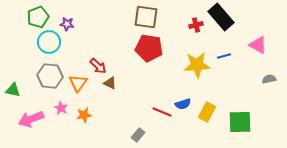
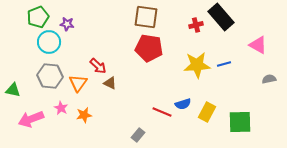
blue line: moved 8 px down
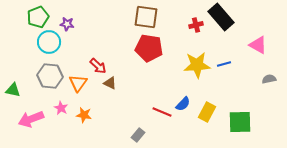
blue semicircle: rotated 28 degrees counterclockwise
orange star: rotated 21 degrees clockwise
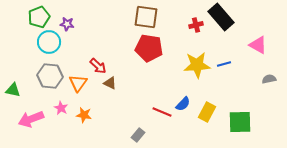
green pentagon: moved 1 px right
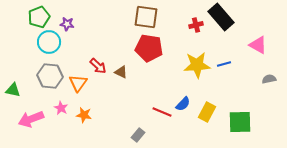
brown triangle: moved 11 px right, 11 px up
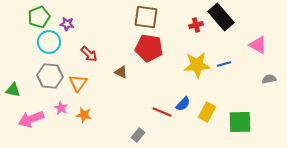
red arrow: moved 9 px left, 12 px up
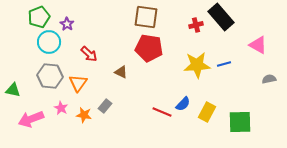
purple star: rotated 24 degrees clockwise
gray rectangle: moved 33 px left, 29 px up
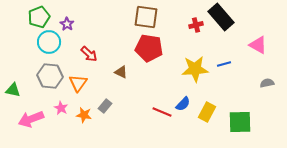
yellow star: moved 2 px left, 4 px down
gray semicircle: moved 2 px left, 4 px down
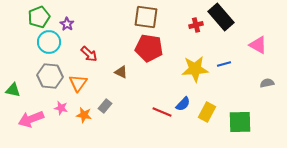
pink star: rotated 16 degrees counterclockwise
